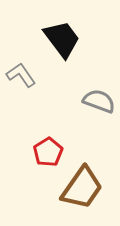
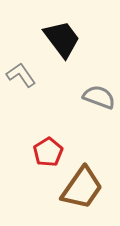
gray semicircle: moved 4 px up
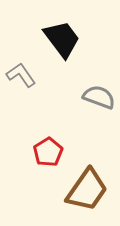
brown trapezoid: moved 5 px right, 2 px down
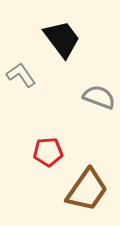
red pentagon: rotated 28 degrees clockwise
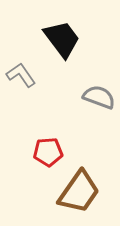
brown trapezoid: moved 8 px left, 2 px down
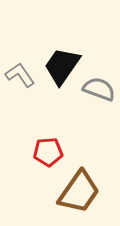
black trapezoid: moved 27 px down; rotated 108 degrees counterclockwise
gray L-shape: moved 1 px left
gray semicircle: moved 8 px up
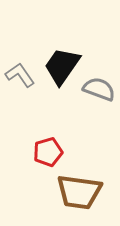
red pentagon: rotated 12 degrees counterclockwise
brown trapezoid: rotated 63 degrees clockwise
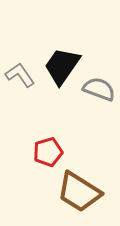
brown trapezoid: rotated 24 degrees clockwise
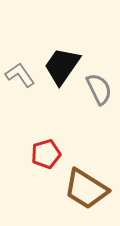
gray semicircle: rotated 44 degrees clockwise
red pentagon: moved 2 px left, 2 px down
brown trapezoid: moved 7 px right, 3 px up
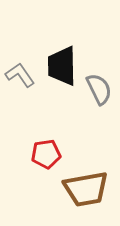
black trapezoid: rotated 36 degrees counterclockwise
red pentagon: rotated 8 degrees clockwise
brown trapezoid: rotated 42 degrees counterclockwise
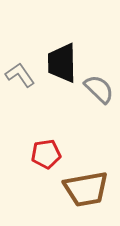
black trapezoid: moved 3 px up
gray semicircle: rotated 20 degrees counterclockwise
